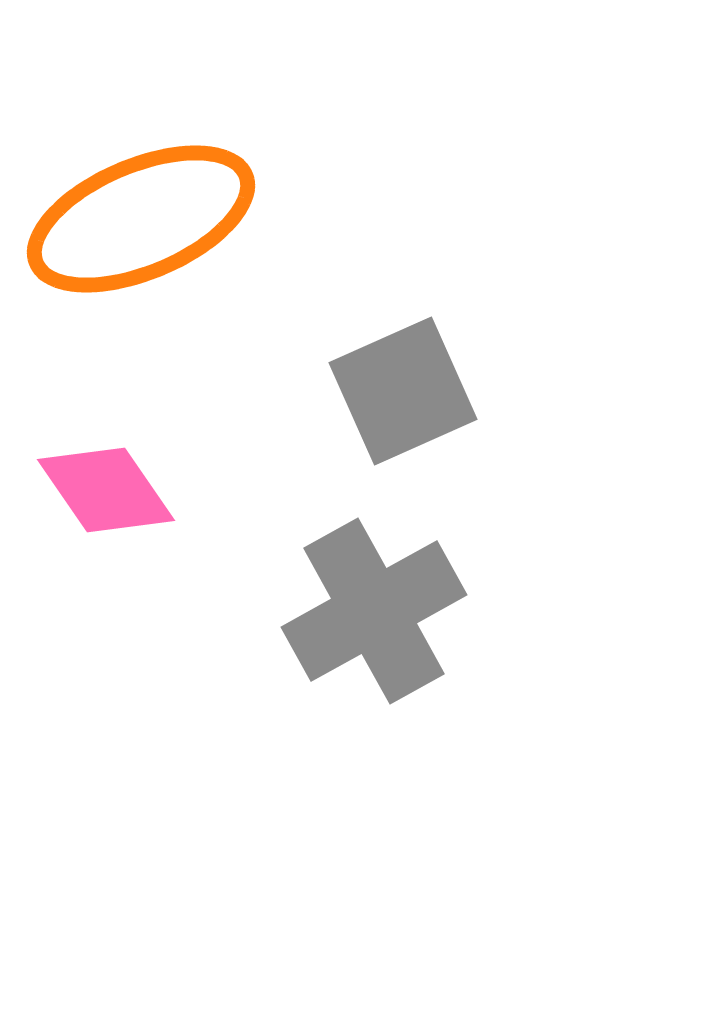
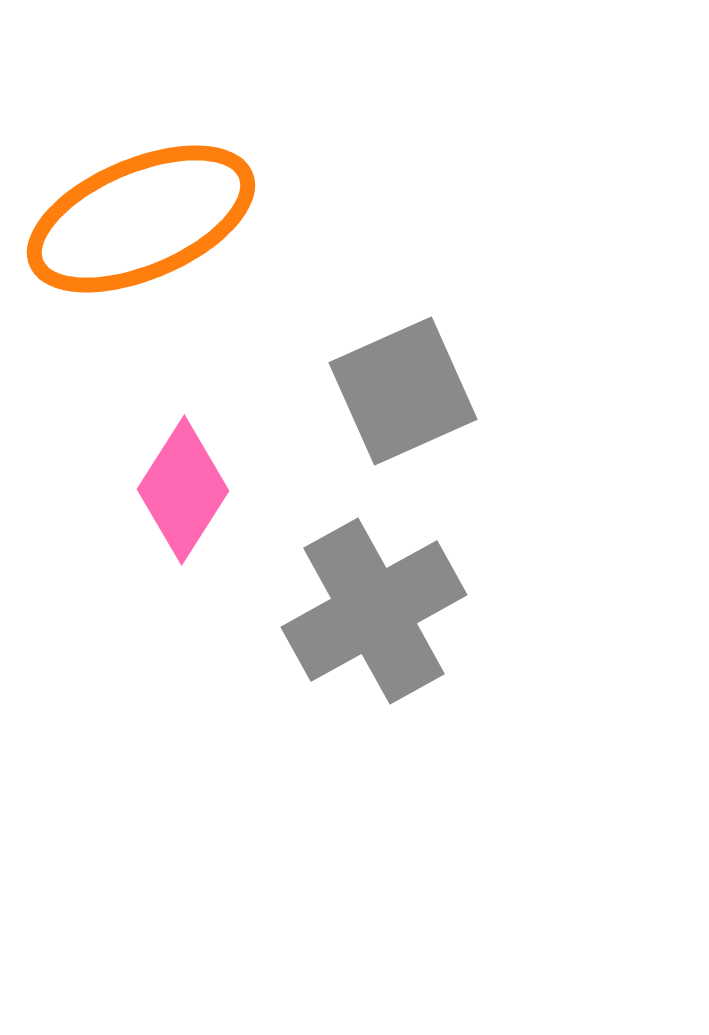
pink diamond: moved 77 px right; rotated 67 degrees clockwise
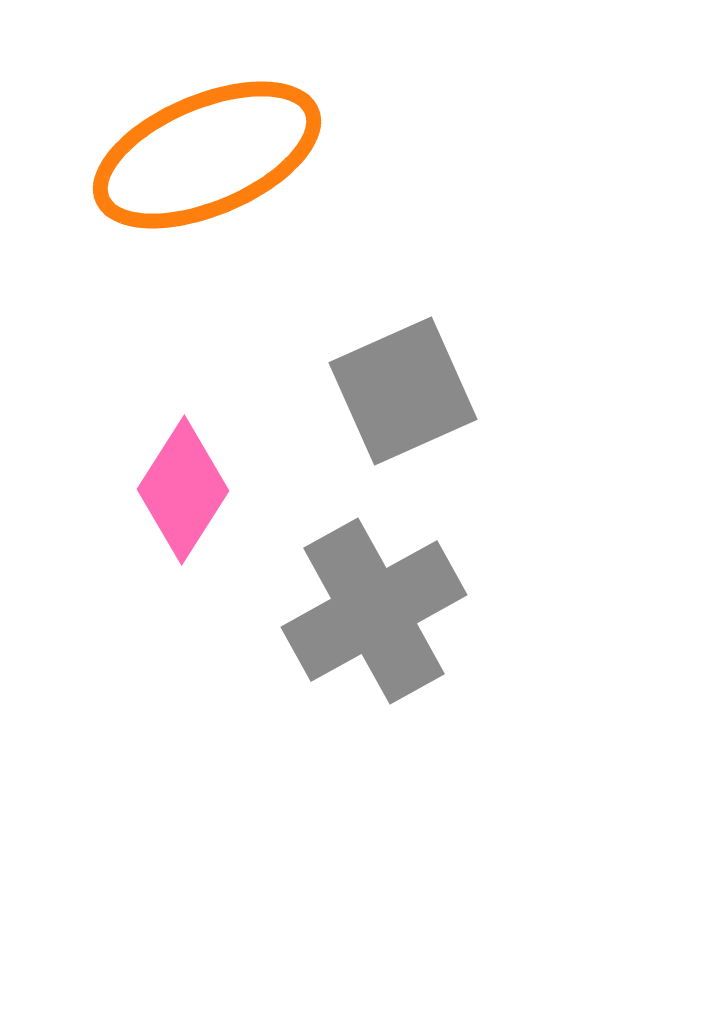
orange ellipse: moved 66 px right, 64 px up
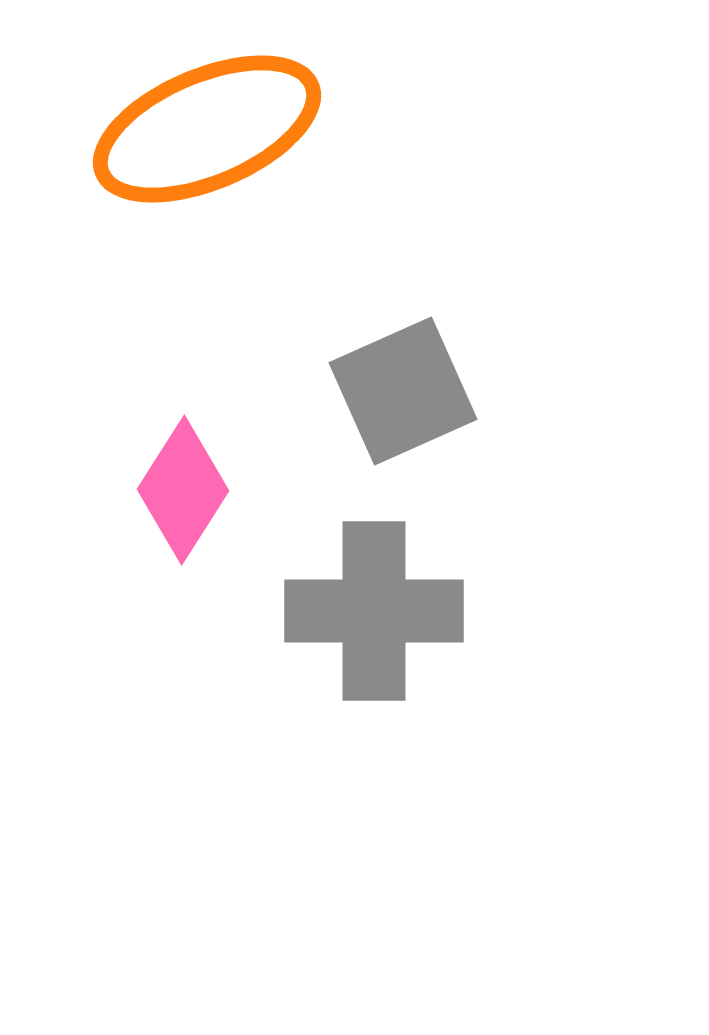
orange ellipse: moved 26 px up
gray cross: rotated 29 degrees clockwise
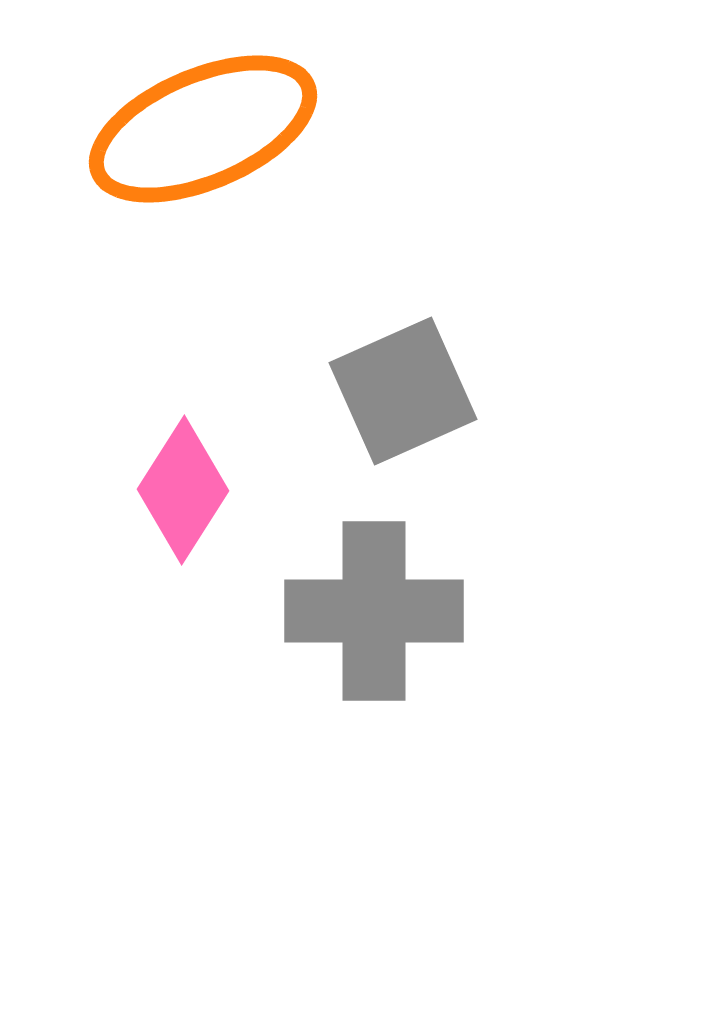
orange ellipse: moved 4 px left
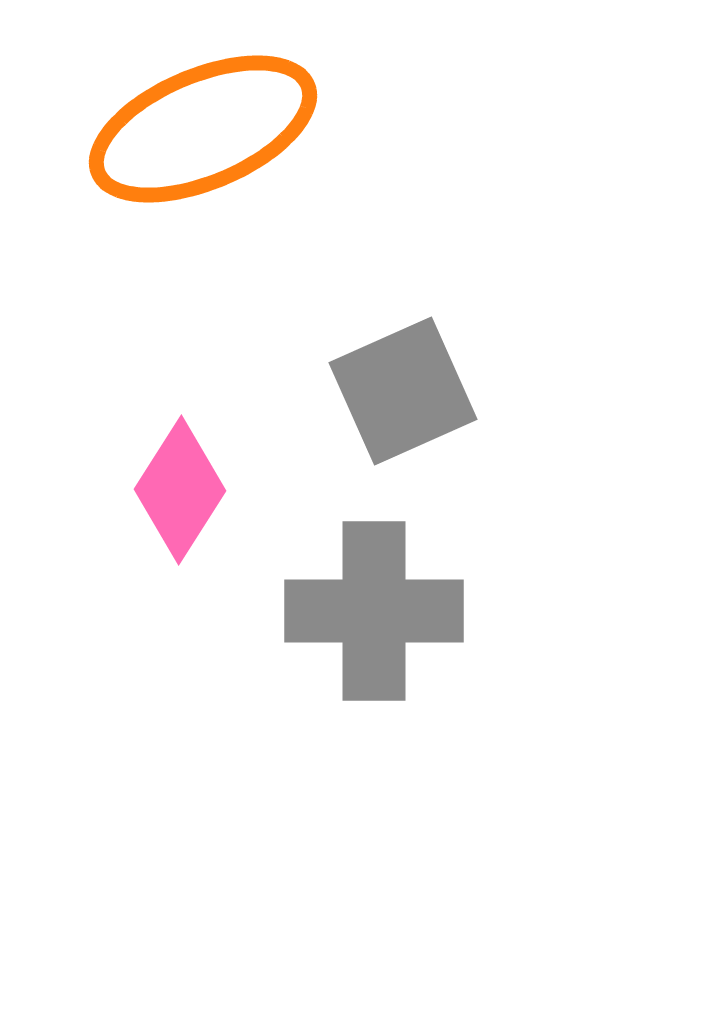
pink diamond: moved 3 px left
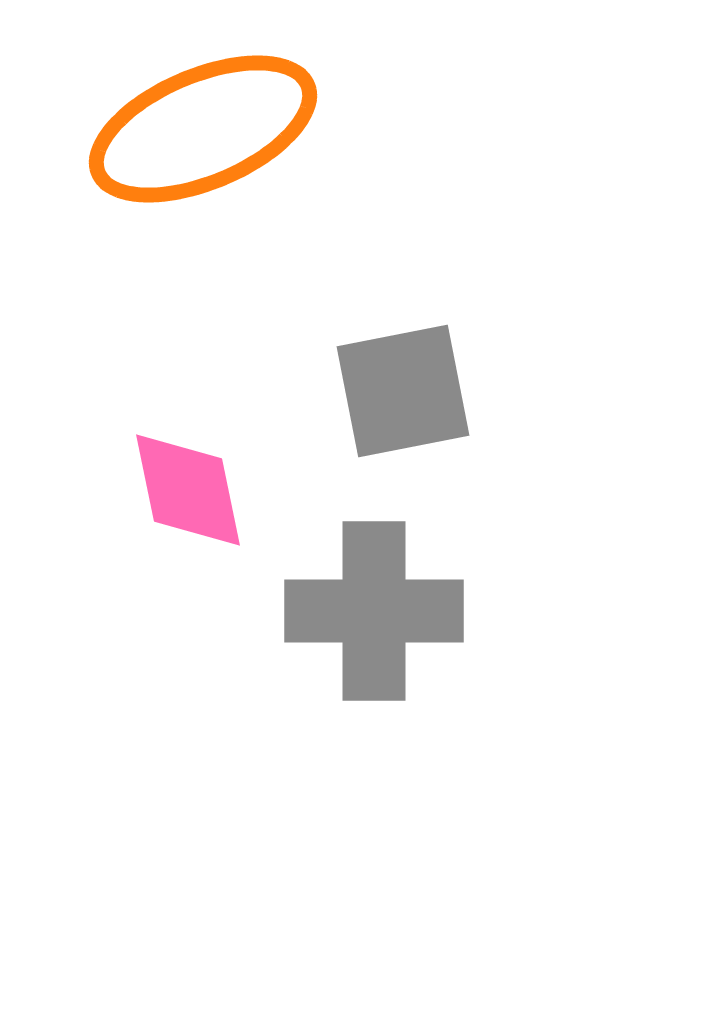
gray square: rotated 13 degrees clockwise
pink diamond: moved 8 px right; rotated 44 degrees counterclockwise
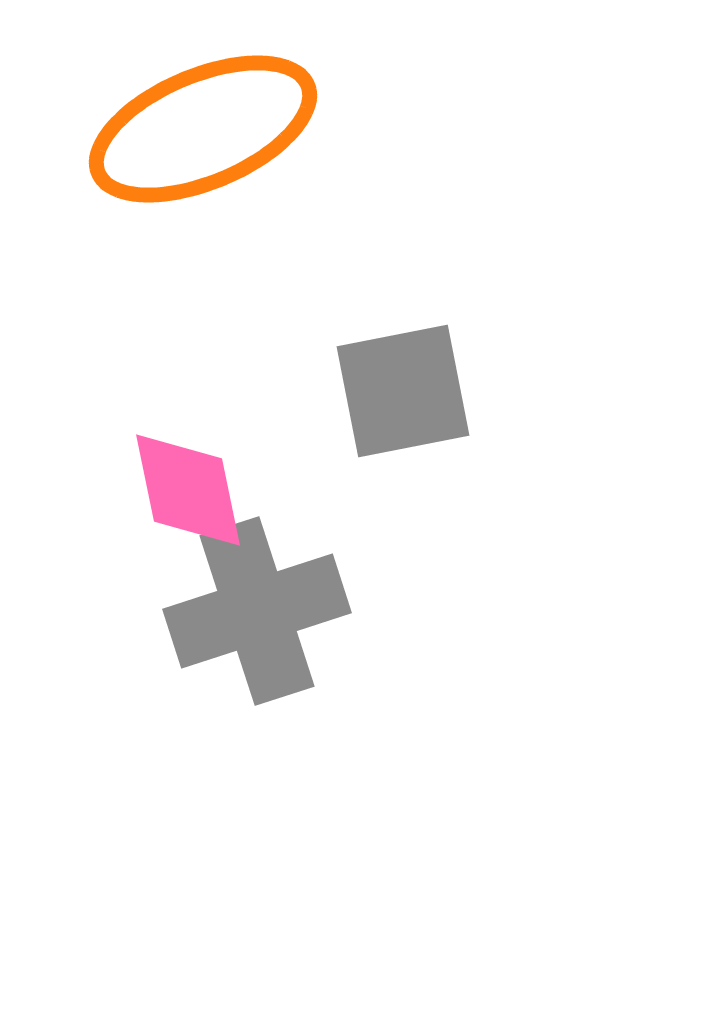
gray cross: moved 117 px left; rotated 18 degrees counterclockwise
